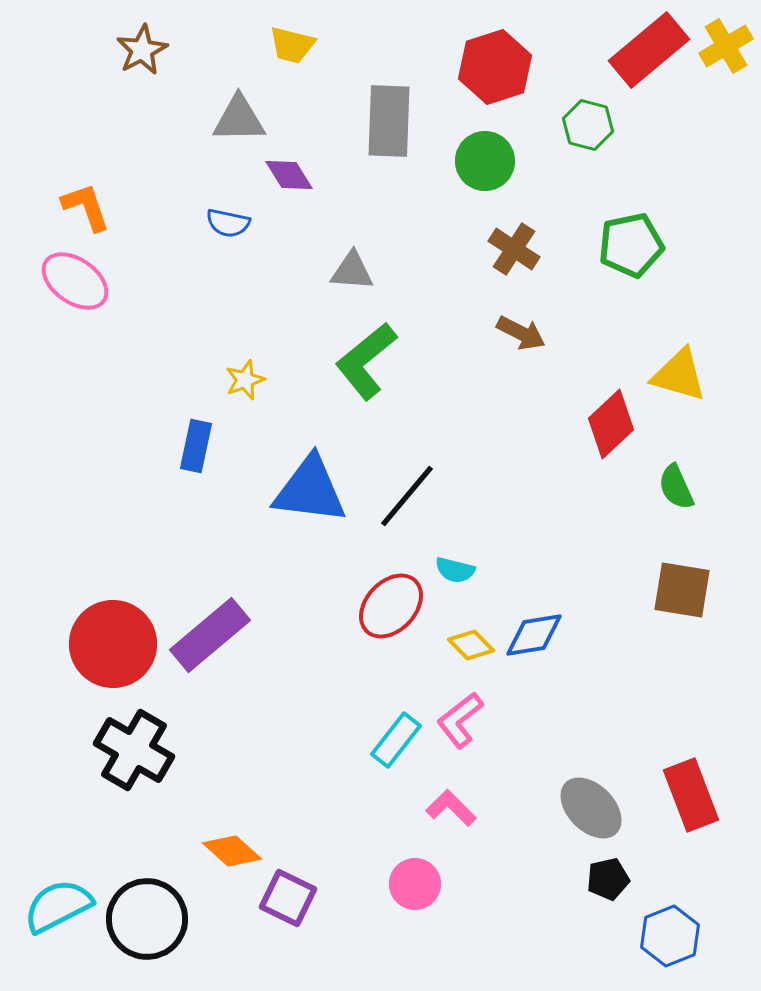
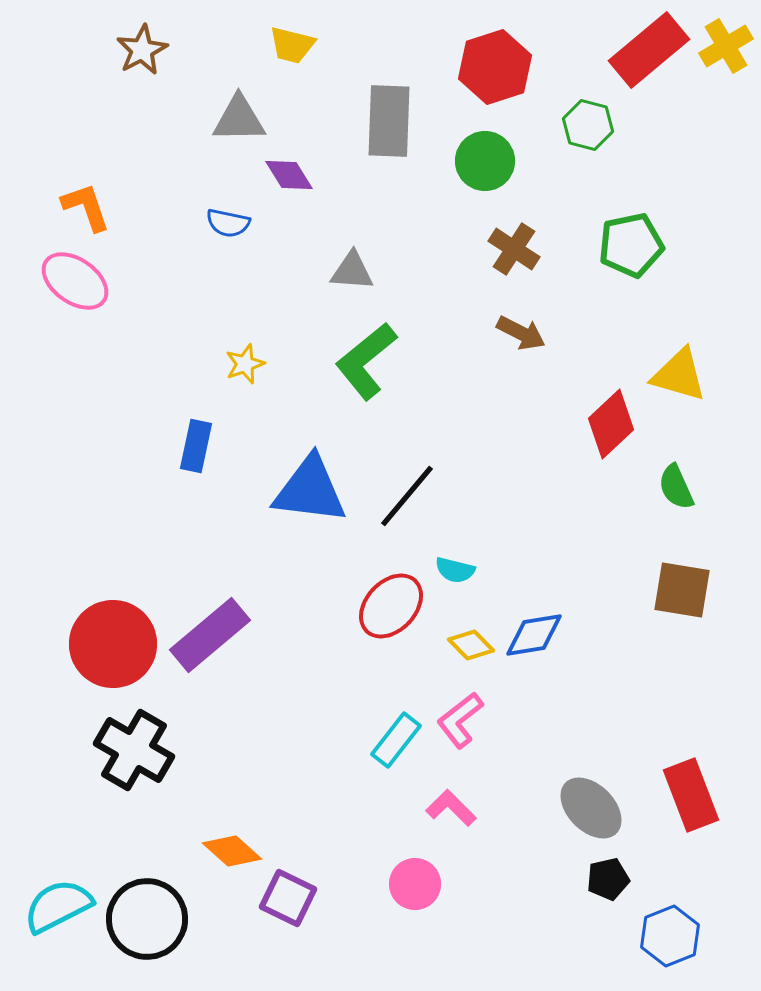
yellow star at (245, 380): moved 16 px up
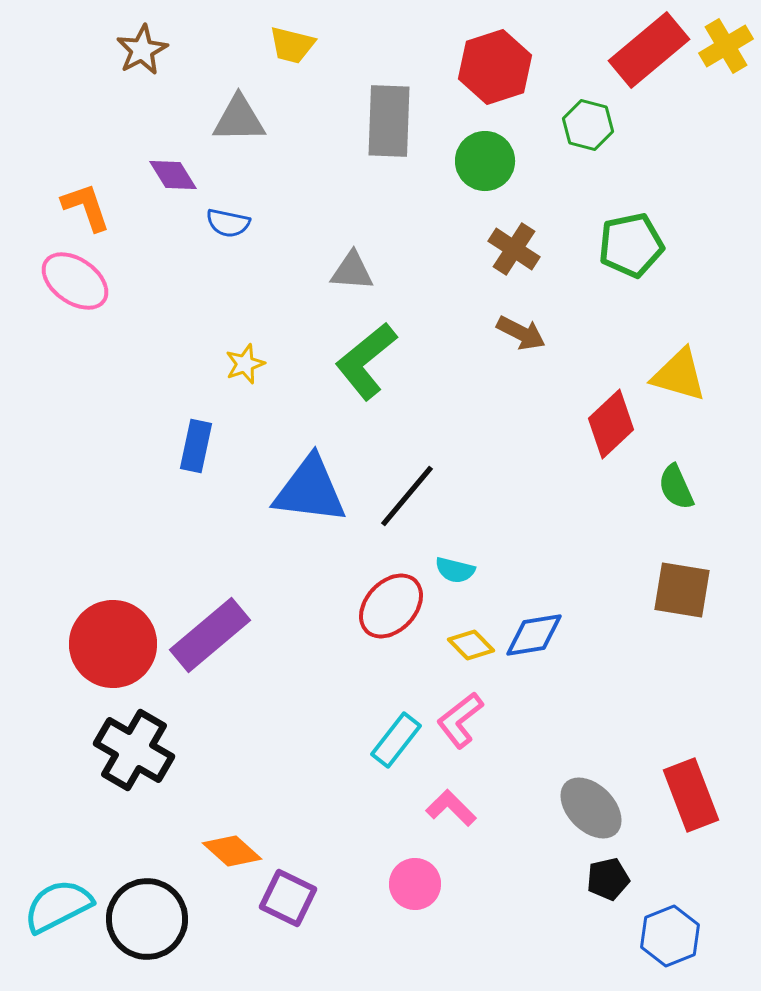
purple diamond at (289, 175): moved 116 px left
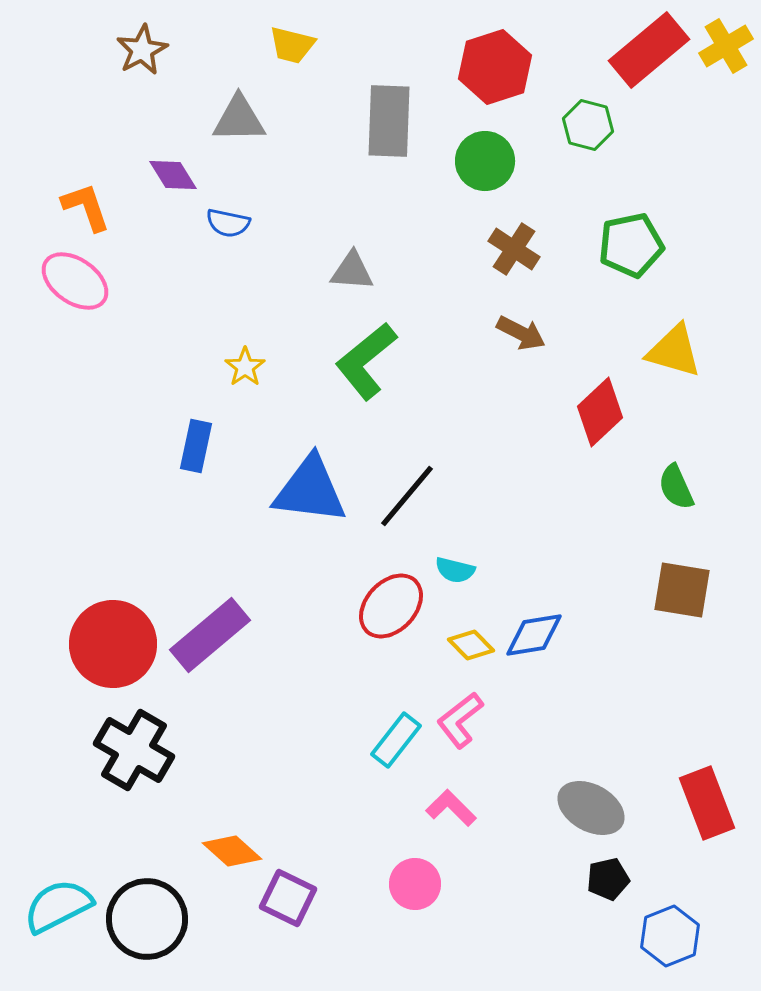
yellow star at (245, 364): moved 3 px down; rotated 15 degrees counterclockwise
yellow triangle at (679, 375): moved 5 px left, 24 px up
red diamond at (611, 424): moved 11 px left, 12 px up
red rectangle at (691, 795): moved 16 px right, 8 px down
gray ellipse at (591, 808): rotated 16 degrees counterclockwise
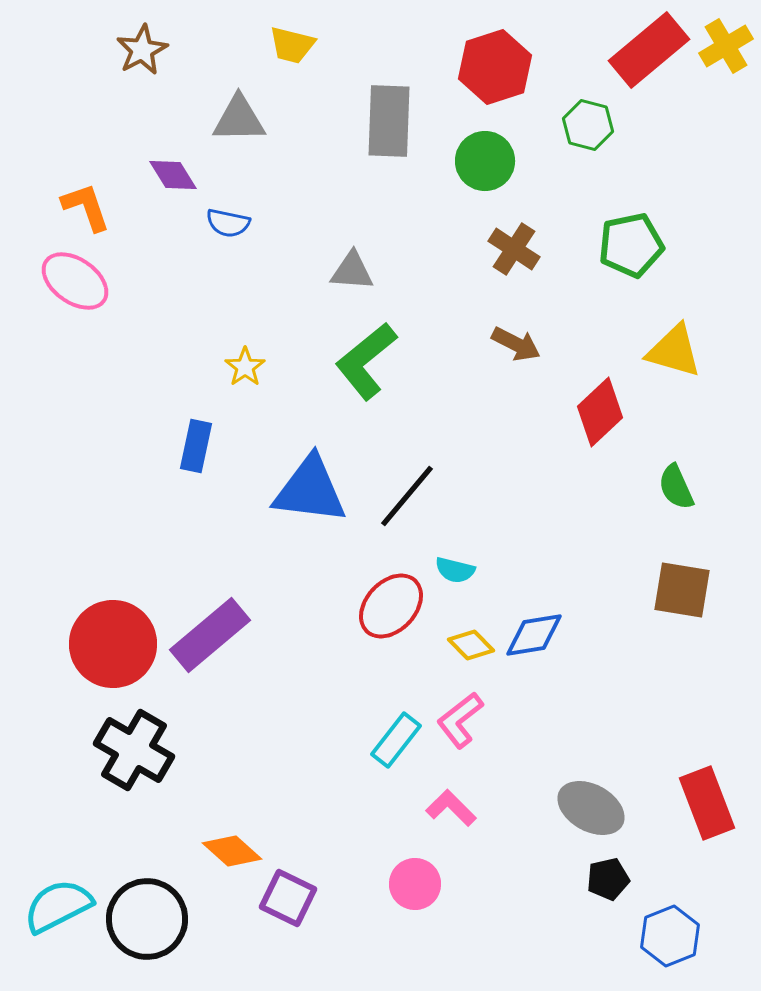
brown arrow at (521, 333): moved 5 px left, 11 px down
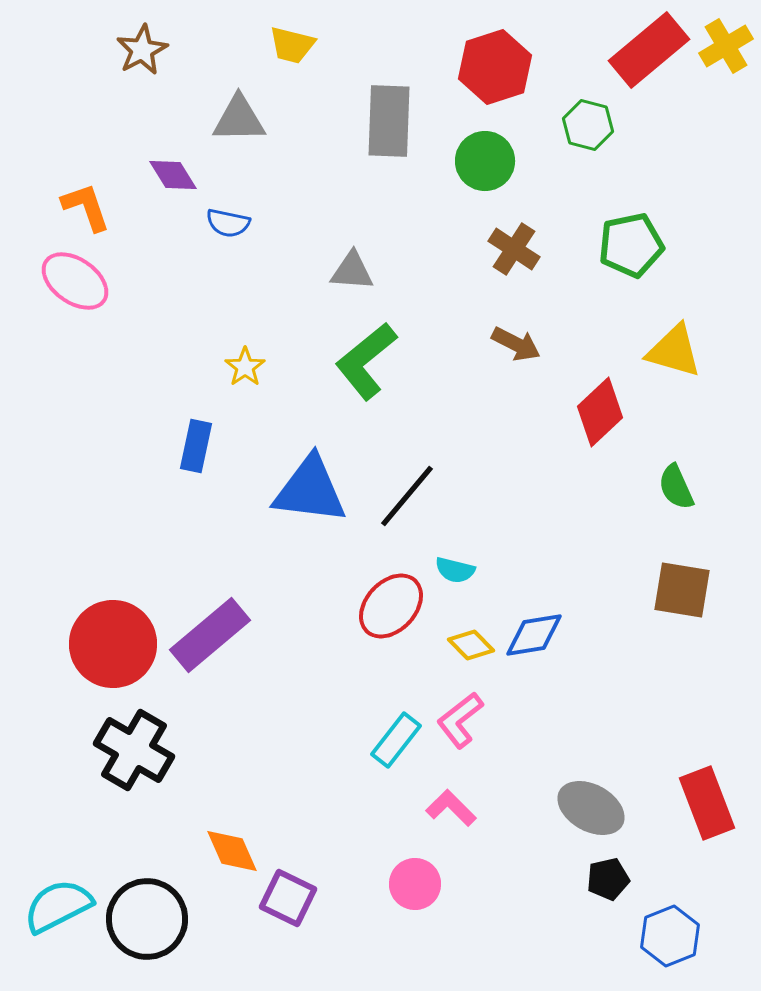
orange diamond at (232, 851): rotated 24 degrees clockwise
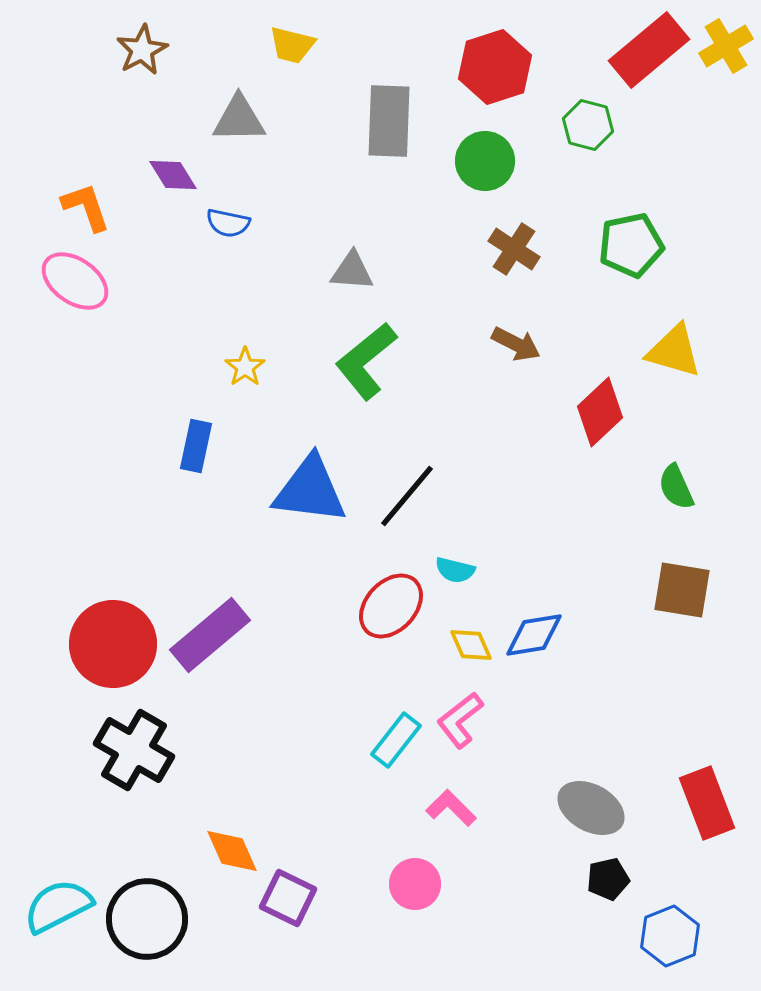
yellow diamond at (471, 645): rotated 21 degrees clockwise
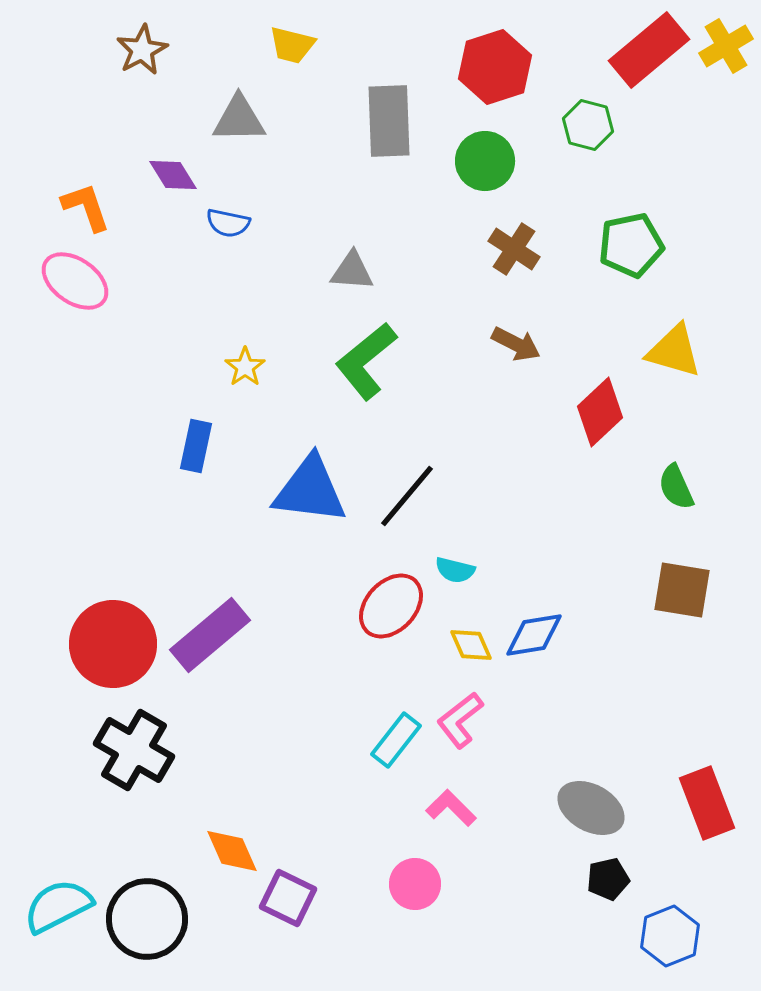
gray rectangle at (389, 121): rotated 4 degrees counterclockwise
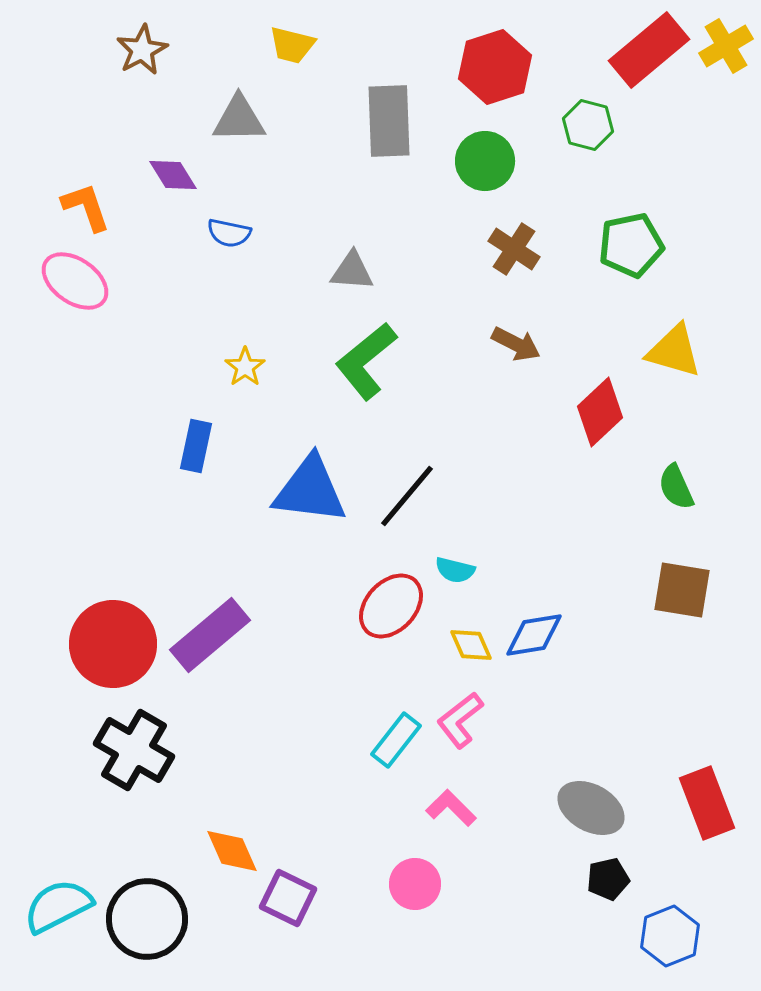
blue semicircle at (228, 223): moved 1 px right, 10 px down
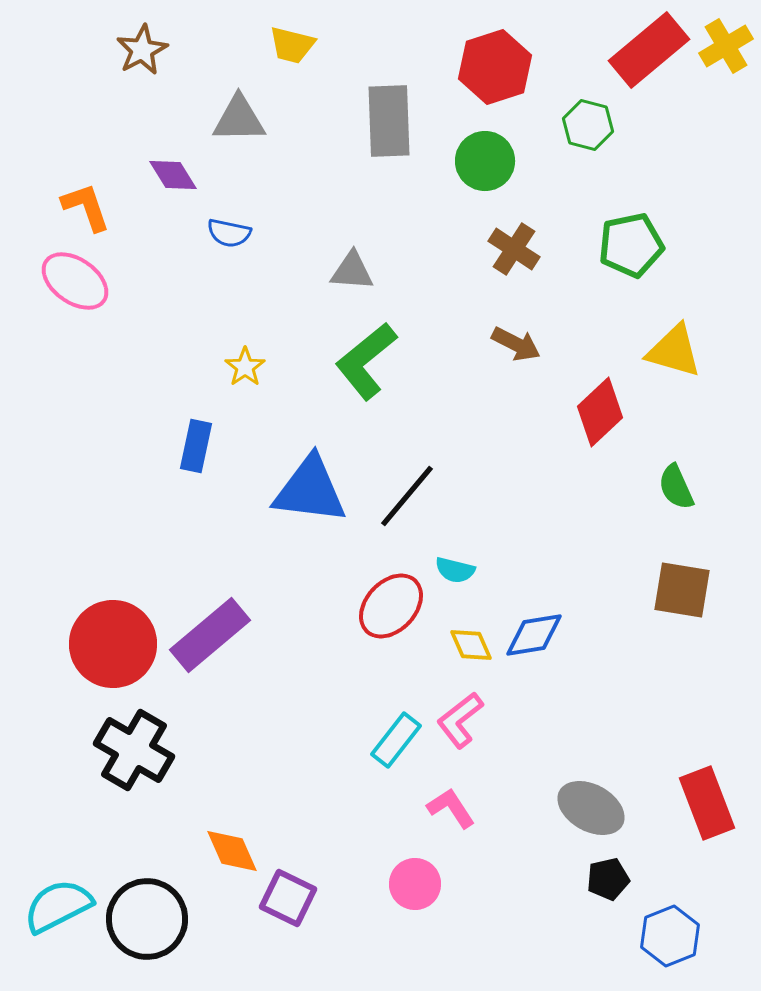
pink L-shape at (451, 808): rotated 12 degrees clockwise
